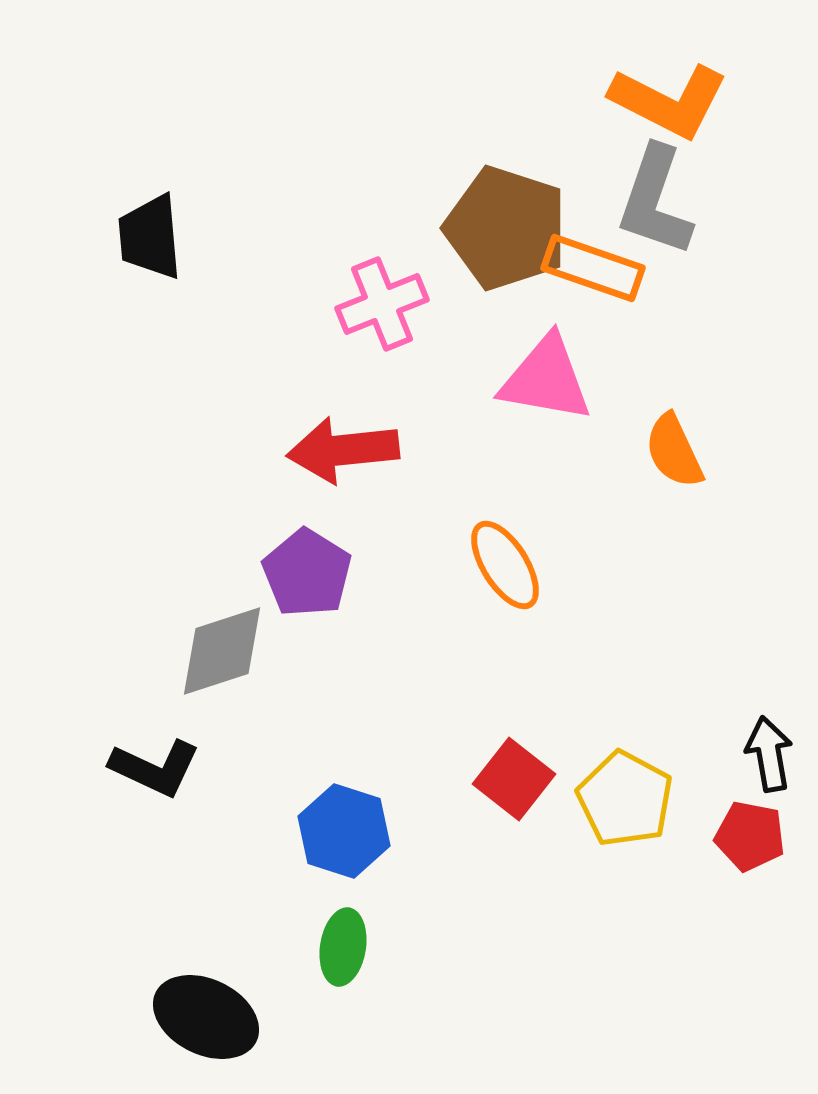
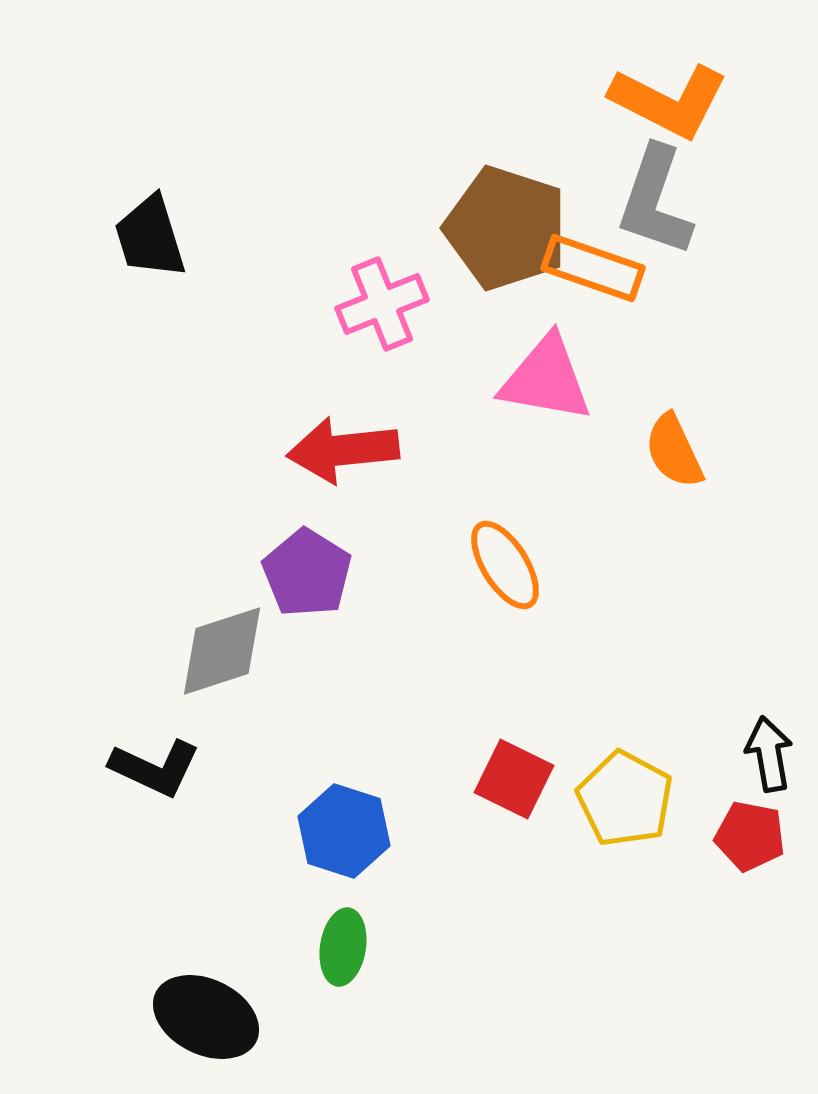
black trapezoid: rotated 12 degrees counterclockwise
red square: rotated 12 degrees counterclockwise
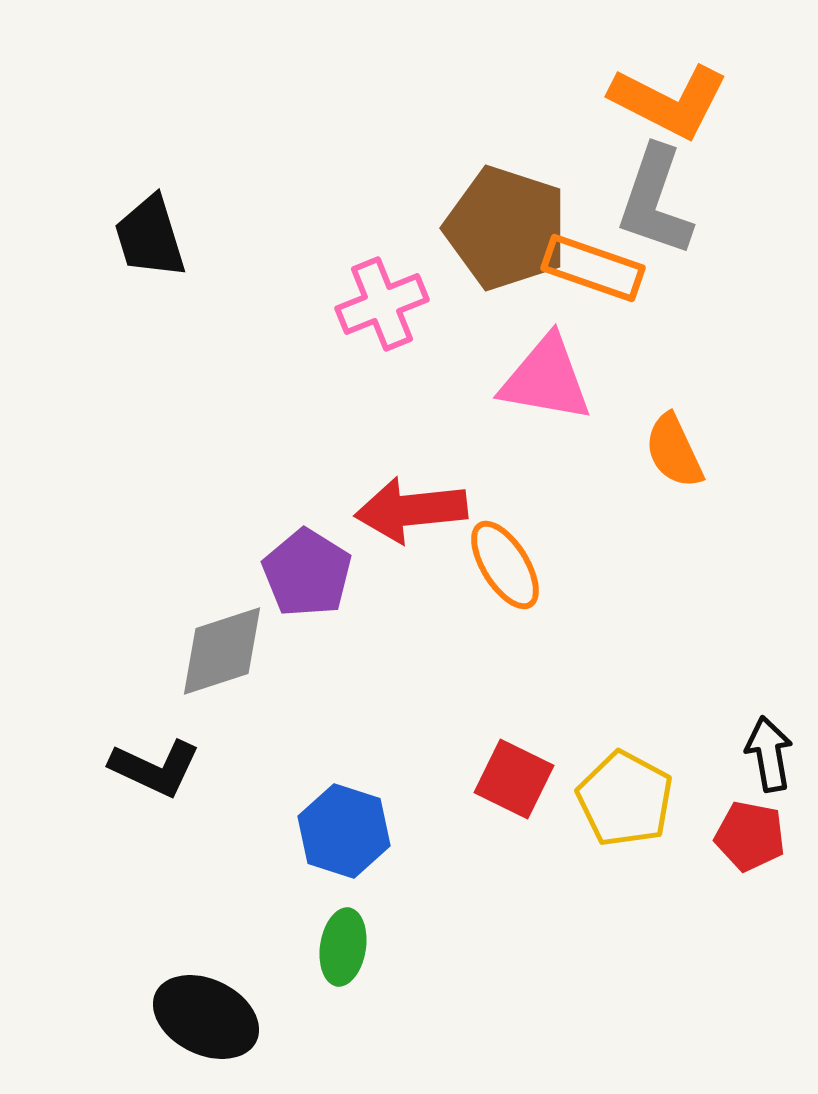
red arrow: moved 68 px right, 60 px down
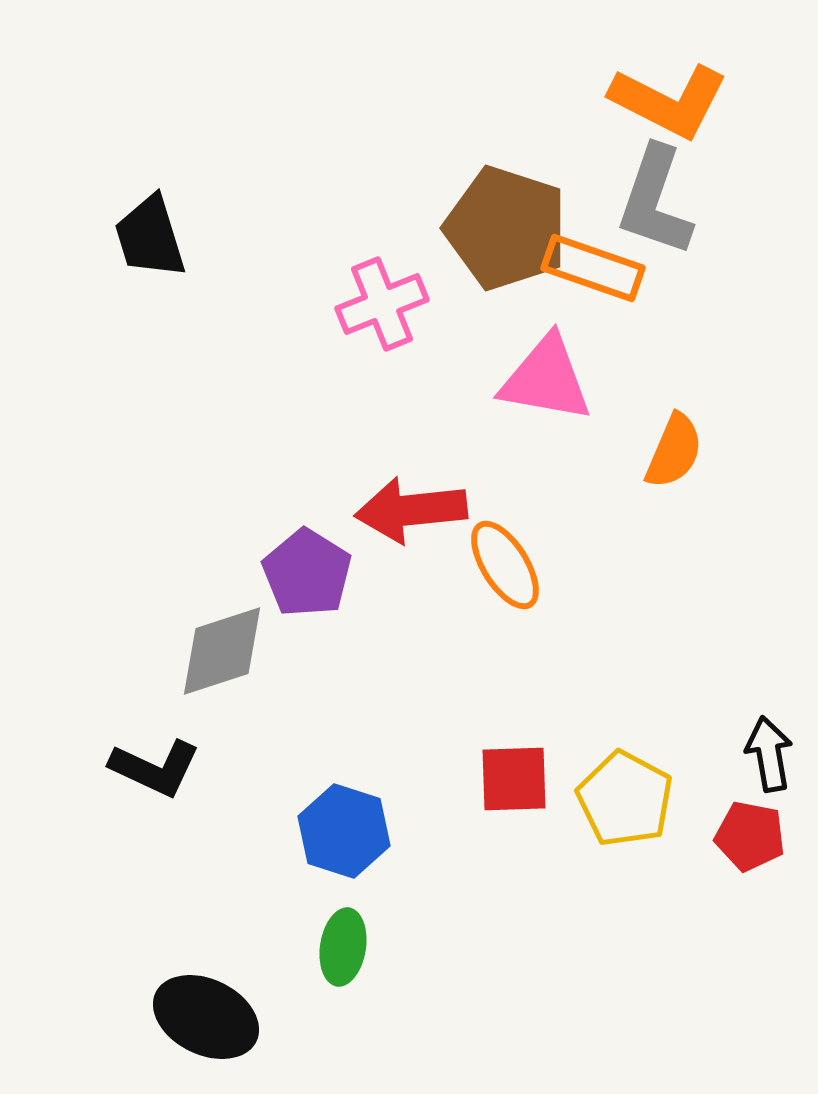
orange semicircle: rotated 132 degrees counterclockwise
red square: rotated 28 degrees counterclockwise
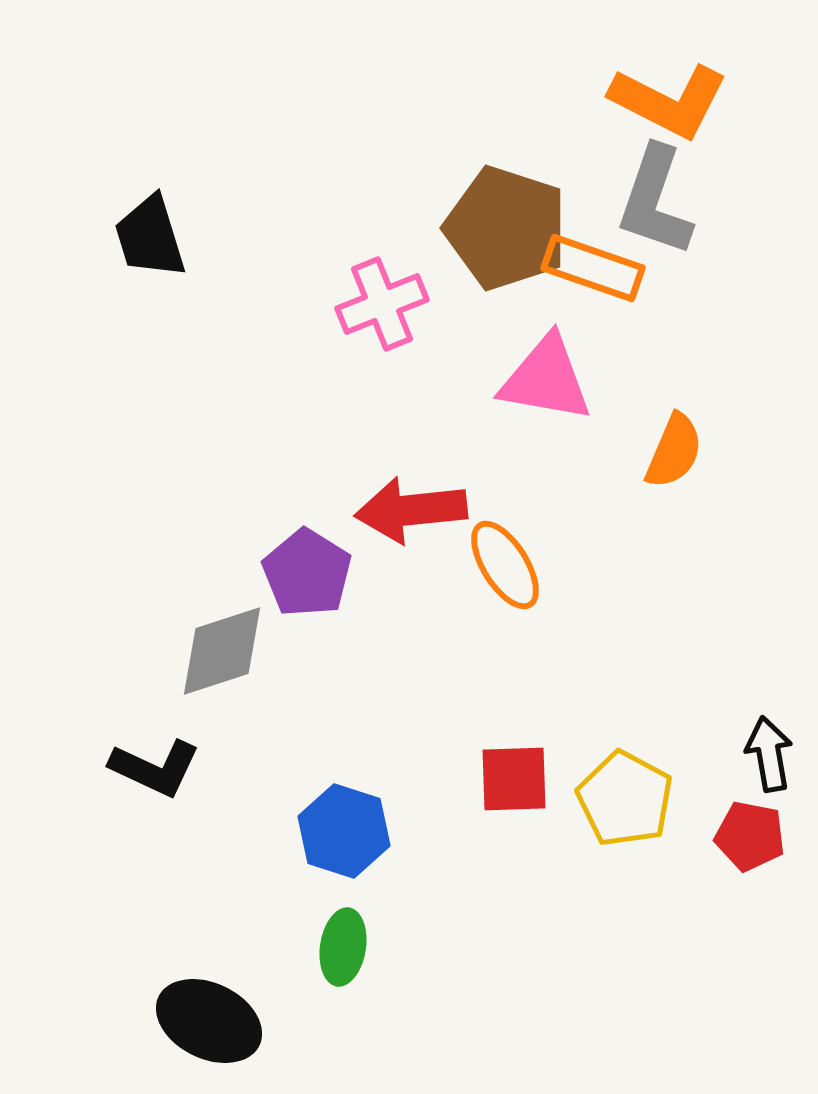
black ellipse: moved 3 px right, 4 px down
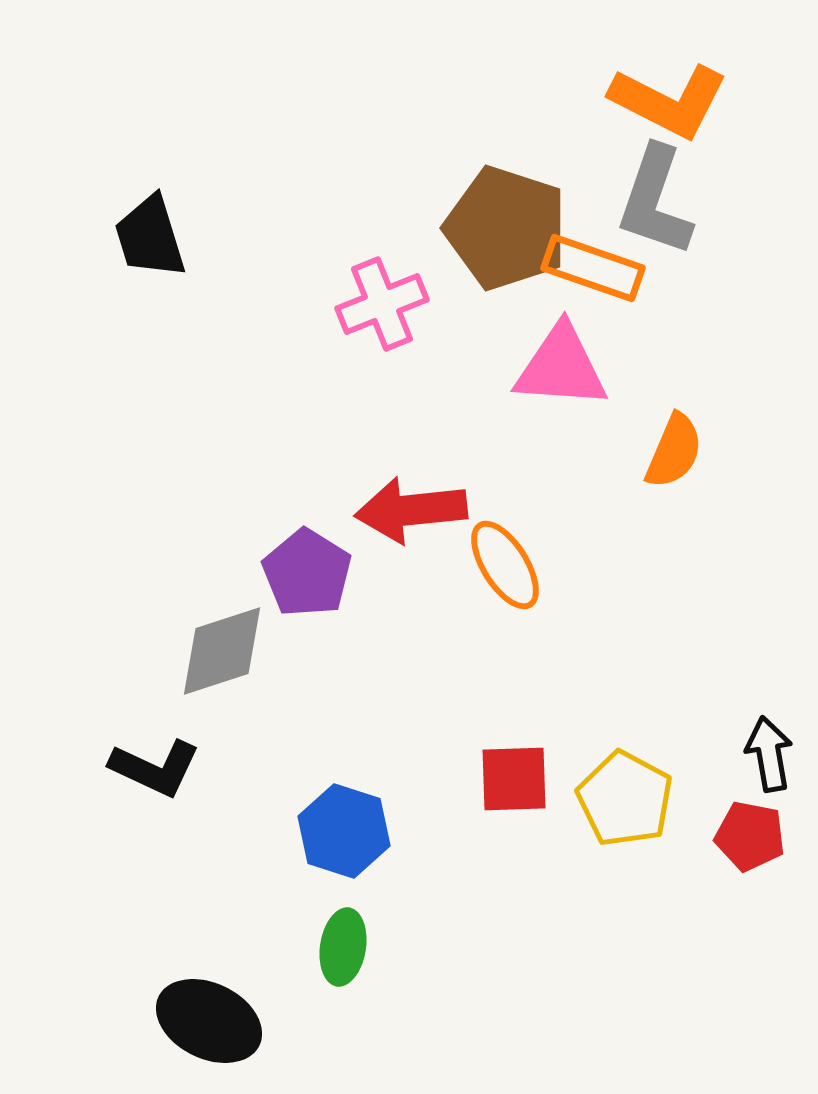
pink triangle: moved 15 px right, 12 px up; rotated 6 degrees counterclockwise
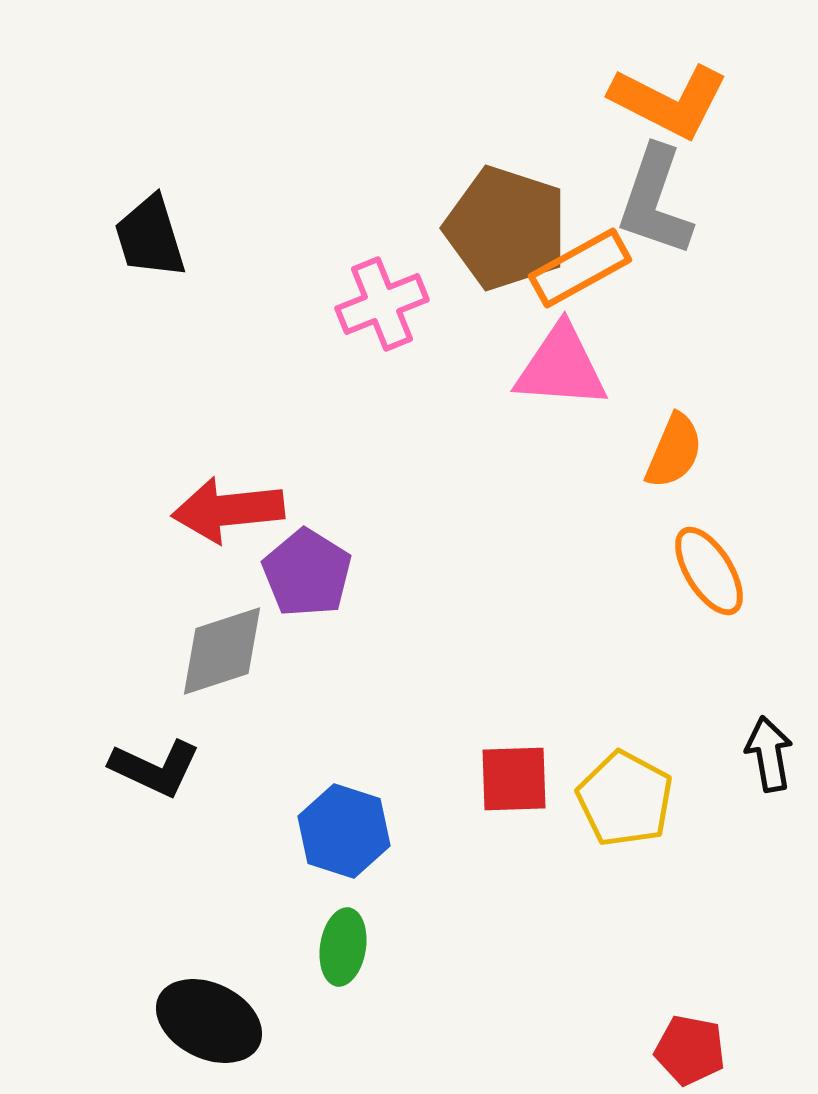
orange rectangle: moved 13 px left; rotated 48 degrees counterclockwise
red arrow: moved 183 px left
orange ellipse: moved 204 px right, 6 px down
red pentagon: moved 60 px left, 214 px down
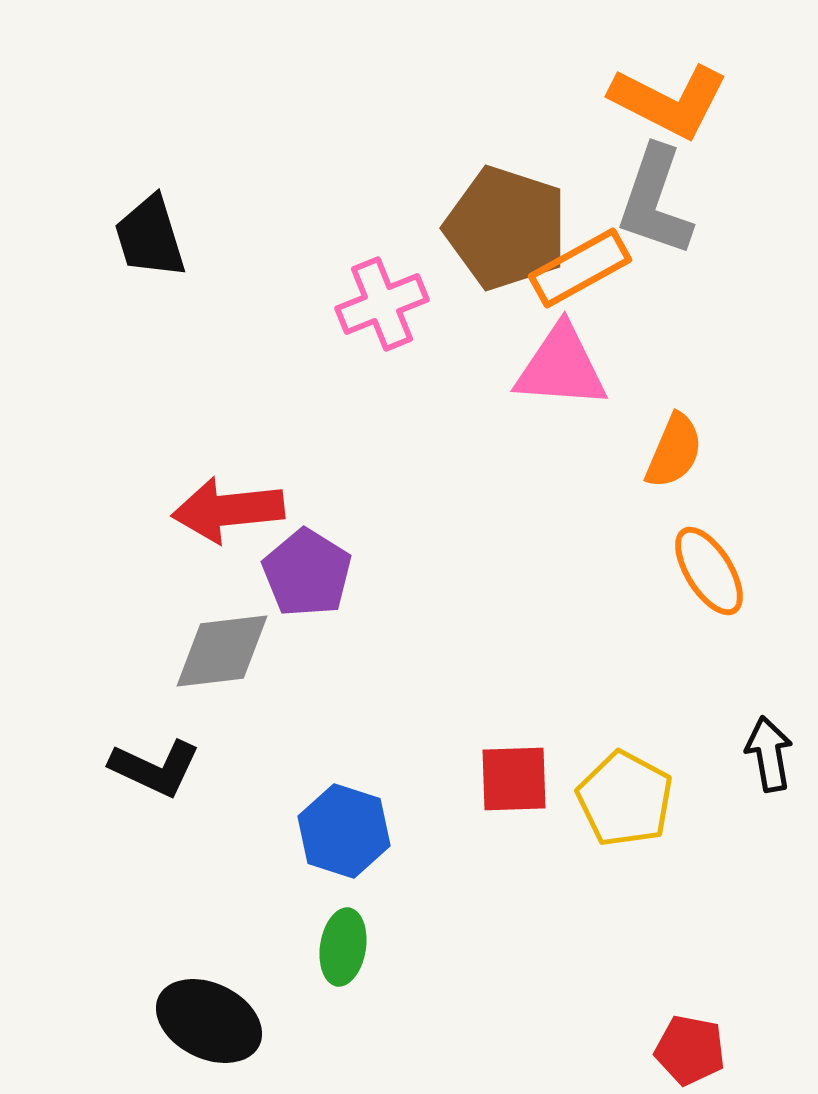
gray diamond: rotated 11 degrees clockwise
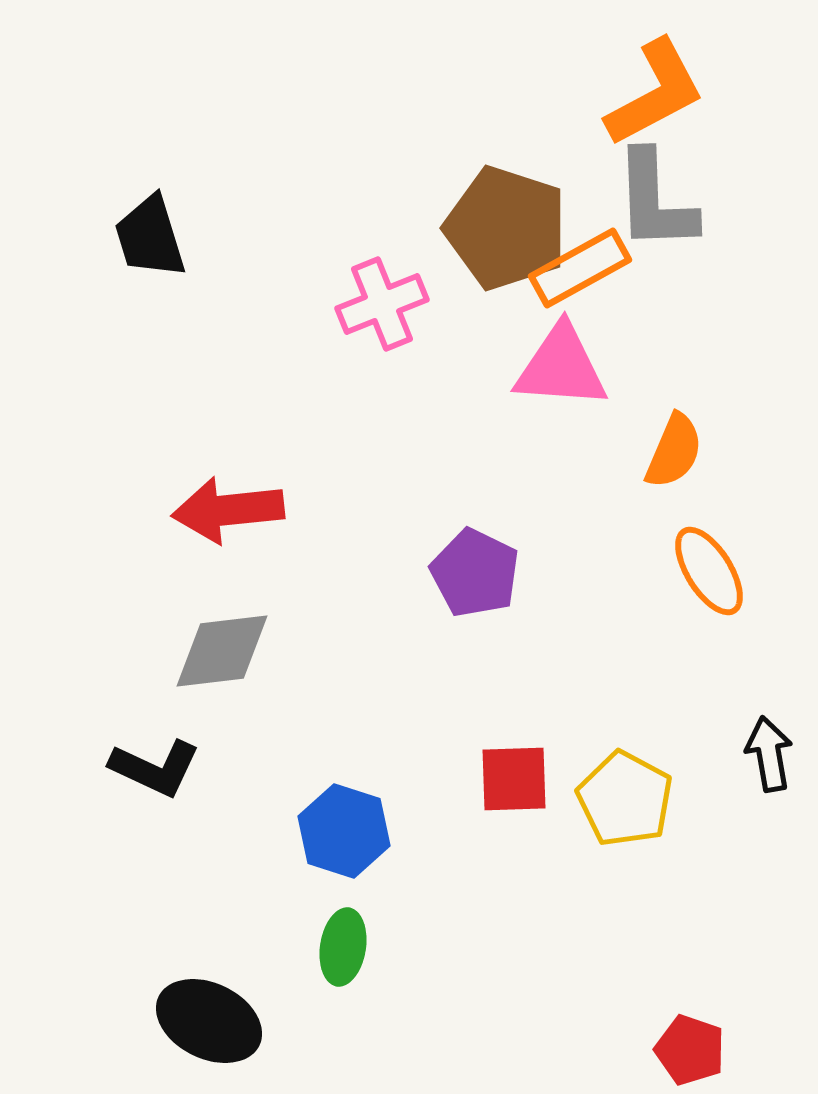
orange L-shape: moved 14 px left, 8 px up; rotated 55 degrees counterclockwise
gray L-shape: rotated 21 degrees counterclockwise
purple pentagon: moved 168 px right; rotated 6 degrees counterclockwise
red pentagon: rotated 8 degrees clockwise
